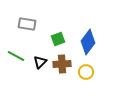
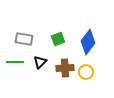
gray rectangle: moved 3 px left, 15 px down
green line: moved 1 px left, 6 px down; rotated 30 degrees counterclockwise
brown cross: moved 3 px right, 4 px down
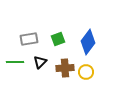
gray rectangle: moved 5 px right; rotated 18 degrees counterclockwise
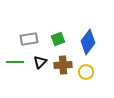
brown cross: moved 2 px left, 3 px up
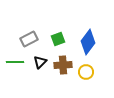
gray rectangle: rotated 18 degrees counterclockwise
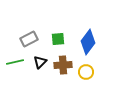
green square: rotated 16 degrees clockwise
green line: rotated 12 degrees counterclockwise
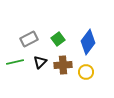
green square: rotated 32 degrees counterclockwise
